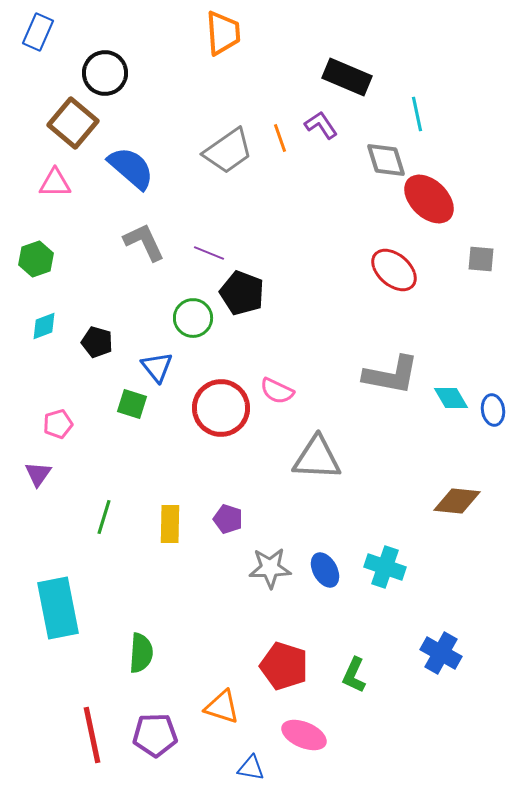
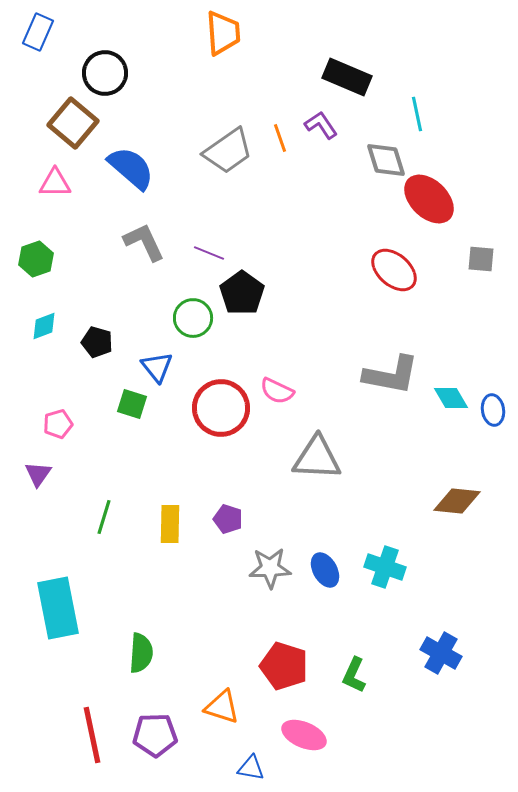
black pentagon at (242, 293): rotated 15 degrees clockwise
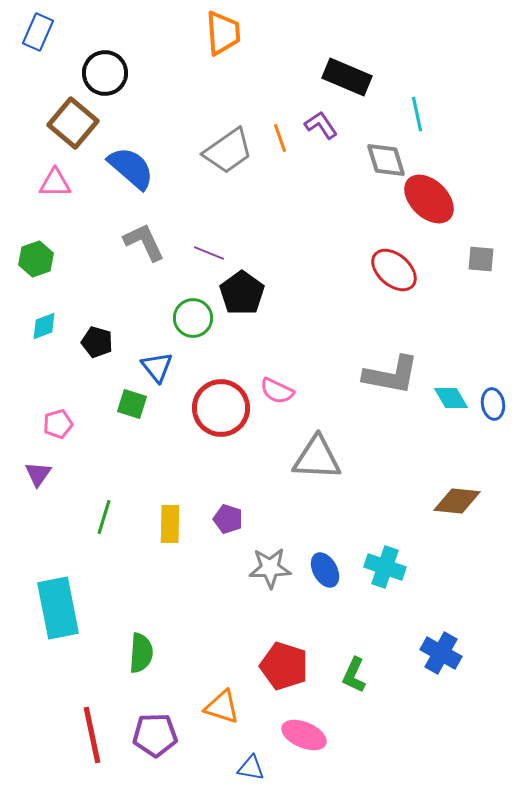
blue ellipse at (493, 410): moved 6 px up
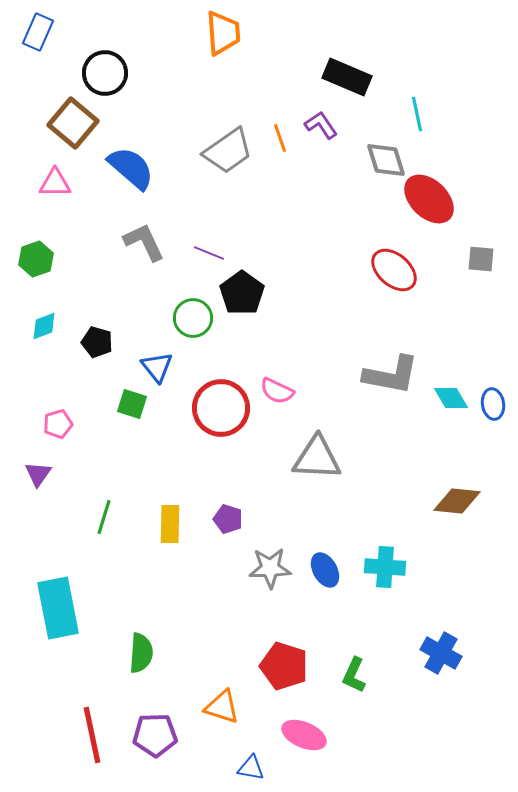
cyan cross at (385, 567): rotated 15 degrees counterclockwise
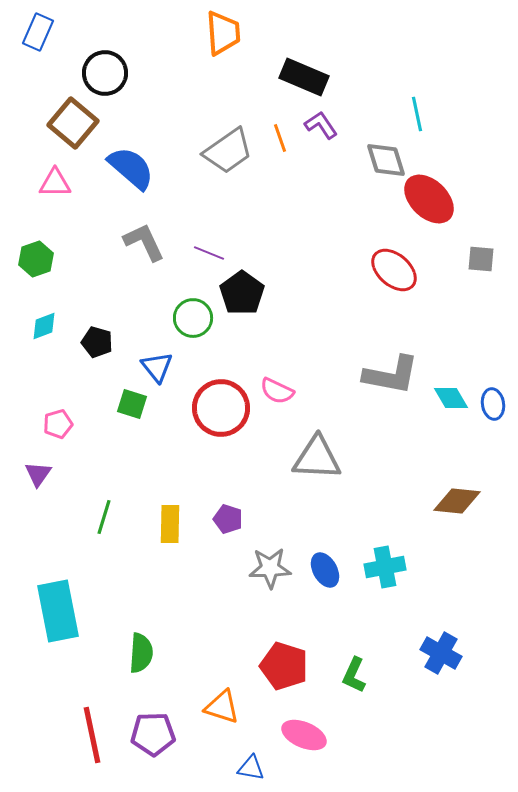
black rectangle at (347, 77): moved 43 px left
cyan cross at (385, 567): rotated 15 degrees counterclockwise
cyan rectangle at (58, 608): moved 3 px down
purple pentagon at (155, 735): moved 2 px left, 1 px up
